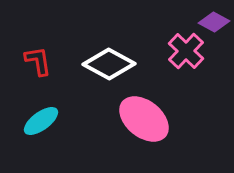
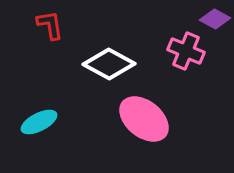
purple diamond: moved 1 px right, 3 px up
pink cross: rotated 21 degrees counterclockwise
red L-shape: moved 12 px right, 36 px up
cyan ellipse: moved 2 px left, 1 px down; rotated 9 degrees clockwise
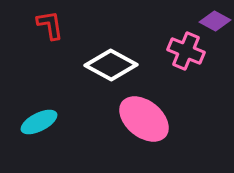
purple diamond: moved 2 px down
white diamond: moved 2 px right, 1 px down
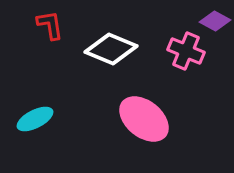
white diamond: moved 16 px up; rotated 6 degrees counterclockwise
cyan ellipse: moved 4 px left, 3 px up
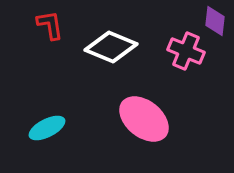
purple diamond: rotated 68 degrees clockwise
white diamond: moved 2 px up
cyan ellipse: moved 12 px right, 9 px down
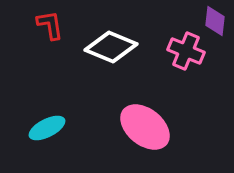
pink ellipse: moved 1 px right, 8 px down
